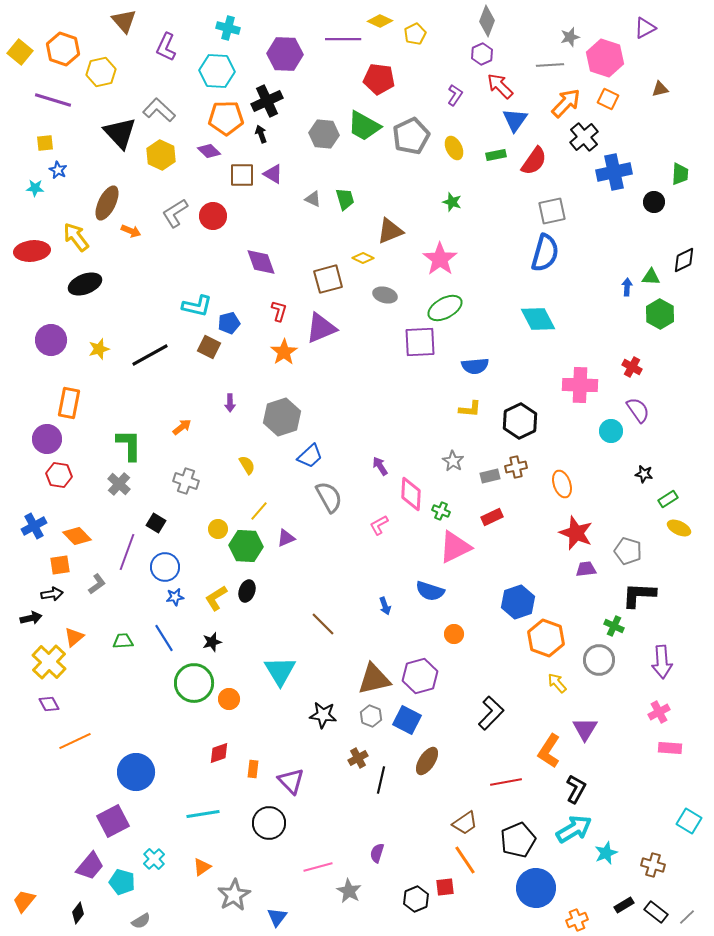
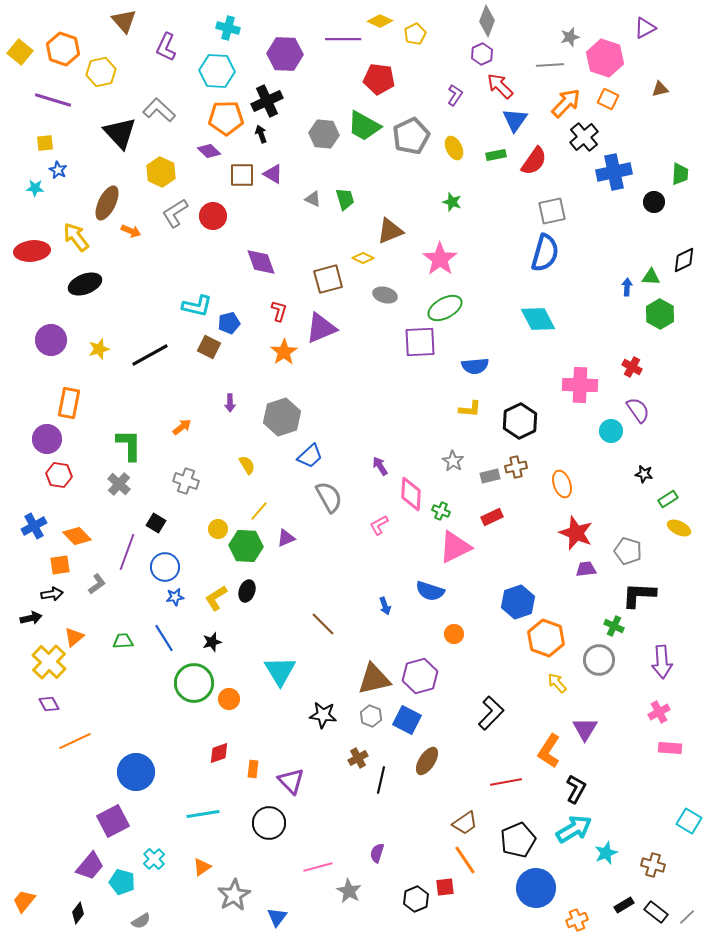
yellow hexagon at (161, 155): moved 17 px down
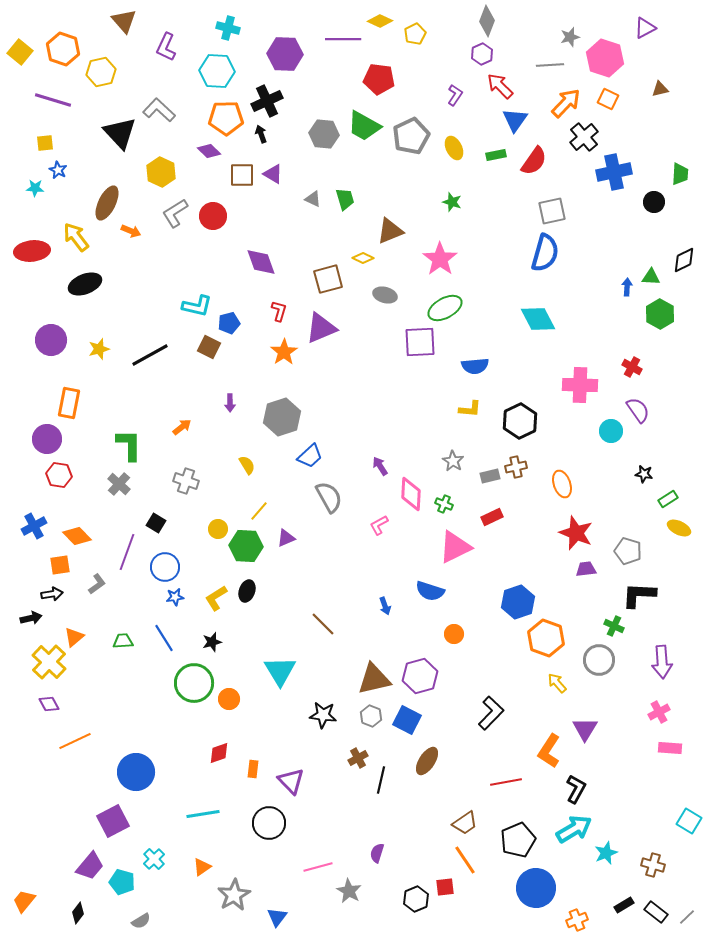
green cross at (441, 511): moved 3 px right, 7 px up
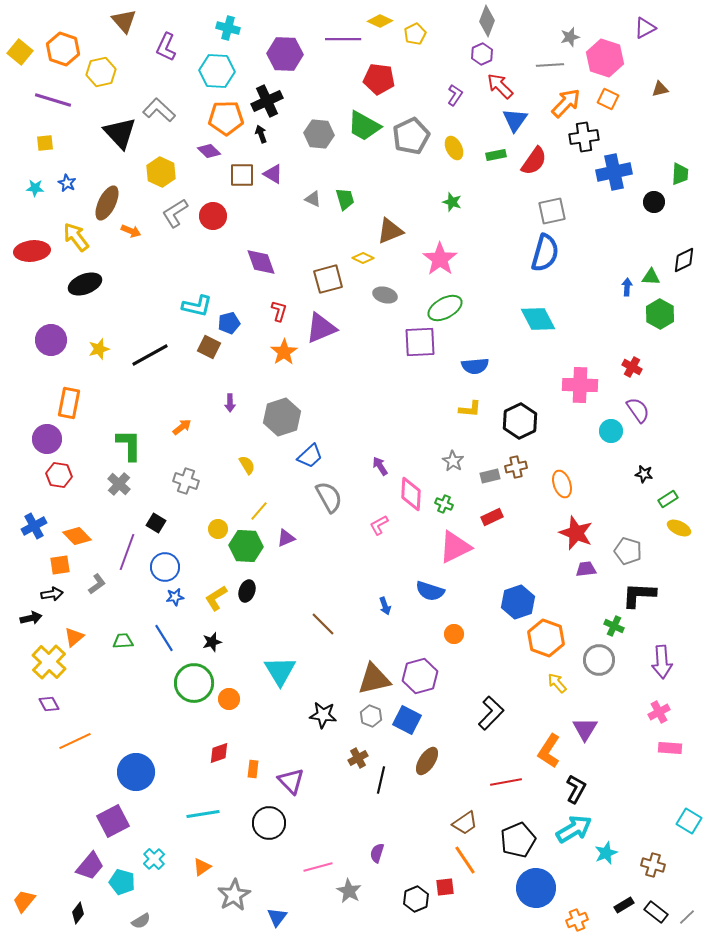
gray hexagon at (324, 134): moved 5 px left
black cross at (584, 137): rotated 32 degrees clockwise
blue star at (58, 170): moved 9 px right, 13 px down
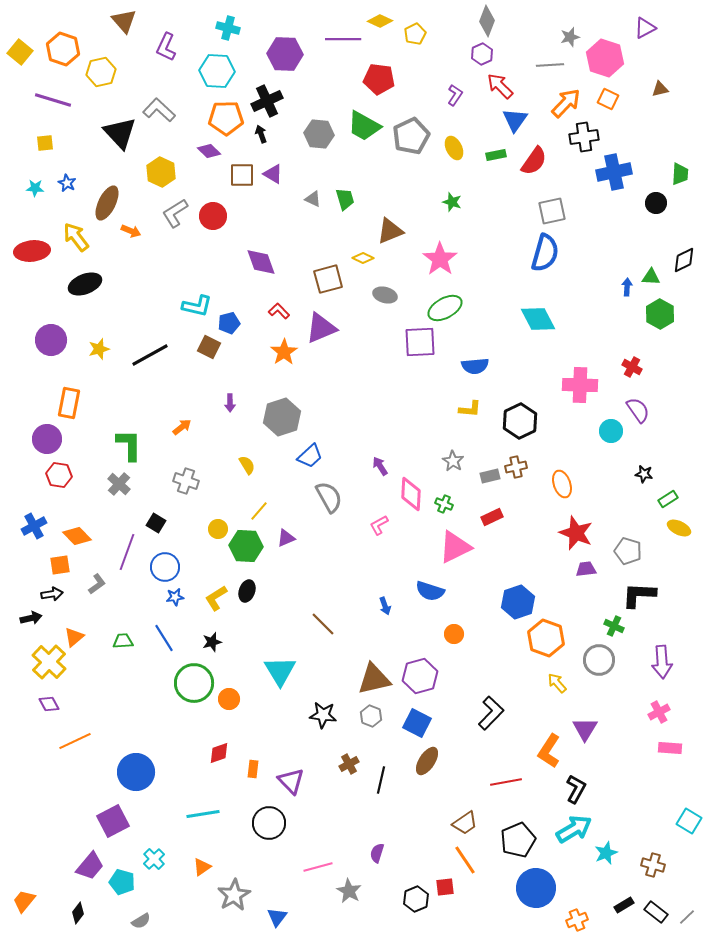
black circle at (654, 202): moved 2 px right, 1 px down
red L-shape at (279, 311): rotated 60 degrees counterclockwise
blue square at (407, 720): moved 10 px right, 3 px down
brown cross at (358, 758): moved 9 px left, 6 px down
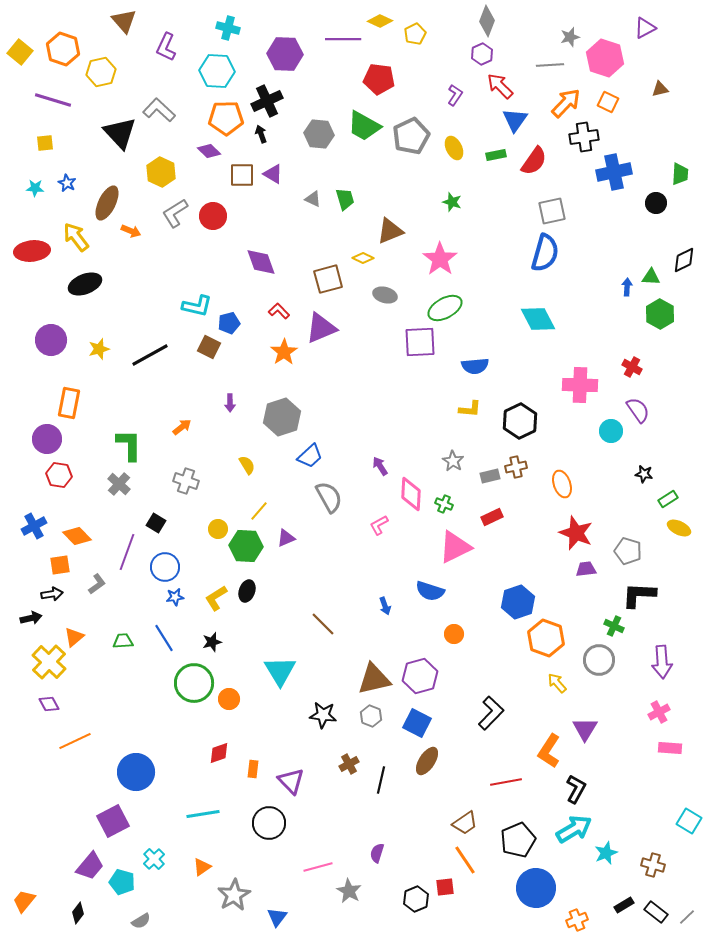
orange square at (608, 99): moved 3 px down
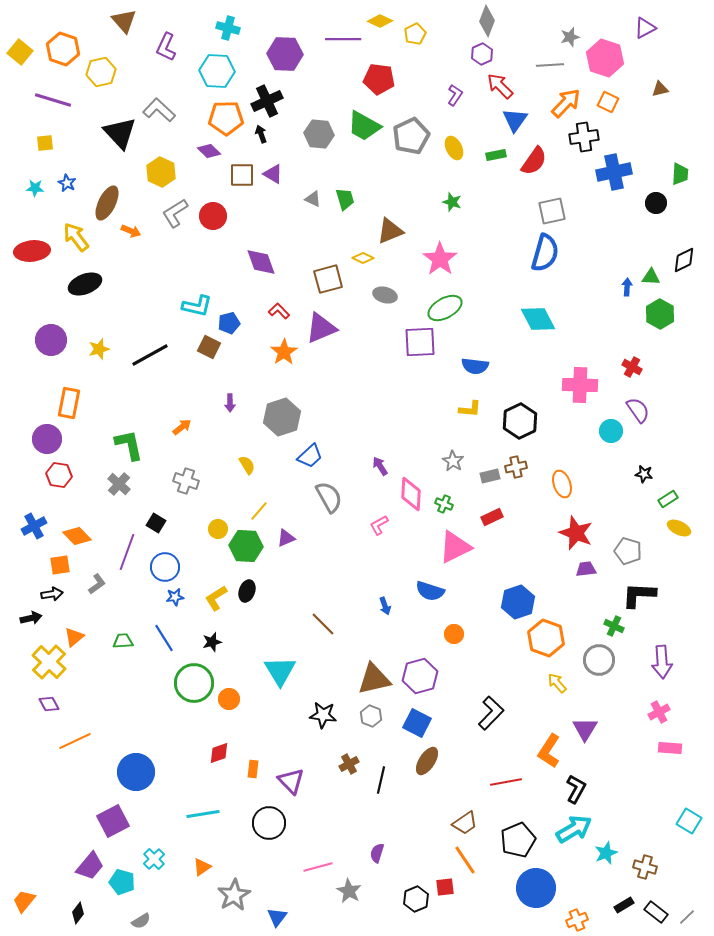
blue semicircle at (475, 366): rotated 12 degrees clockwise
green L-shape at (129, 445): rotated 12 degrees counterclockwise
brown cross at (653, 865): moved 8 px left, 2 px down
